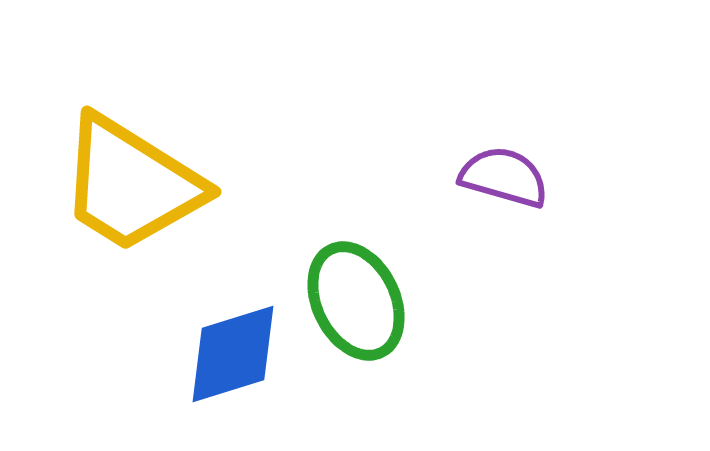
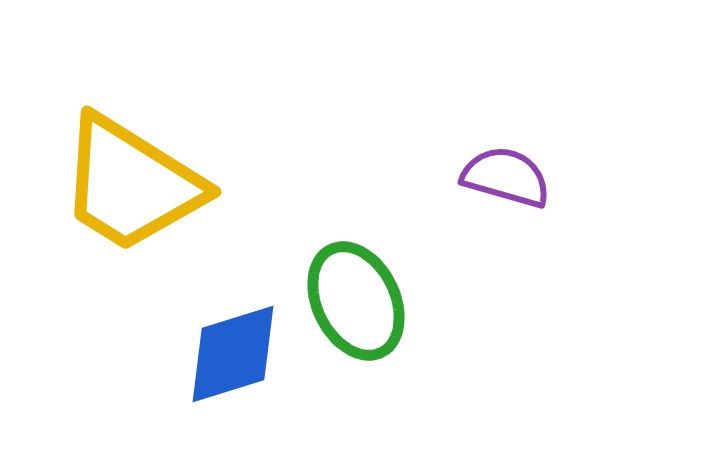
purple semicircle: moved 2 px right
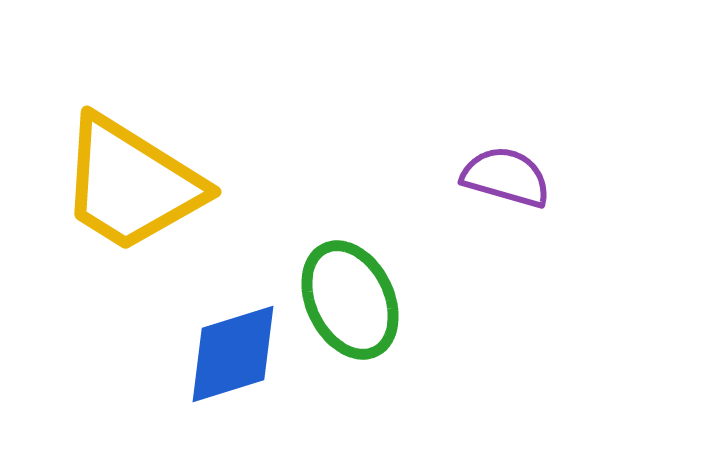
green ellipse: moved 6 px left, 1 px up
